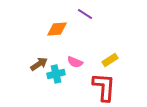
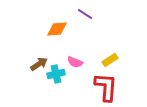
red L-shape: moved 2 px right
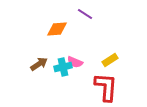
cyan cross: moved 7 px right, 7 px up
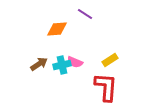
cyan cross: moved 1 px left, 2 px up
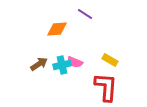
yellow rectangle: rotated 63 degrees clockwise
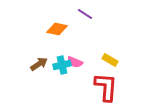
orange diamond: rotated 15 degrees clockwise
